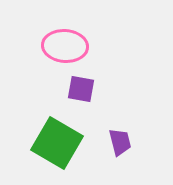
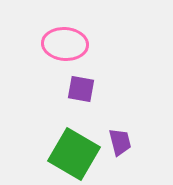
pink ellipse: moved 2 px up
green square: moved 17 px right, 11 px down
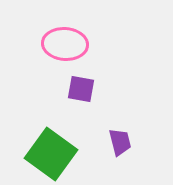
green square: moved 23 px left; rotated 6 degrees clockwise
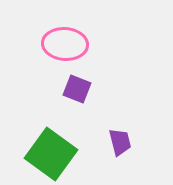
purple square: moved 4 px left; rotated 12 degrees clockwise
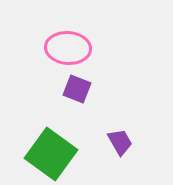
pink ellipse: moved 3 px right, 4 px down
purple trapezoid: rotated 16 degrees counterclockwise
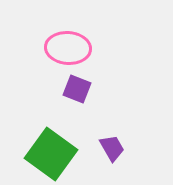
purple trapezoid: moved 8 px left, 6 px down
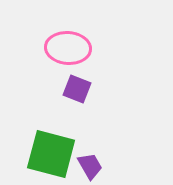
purple trapezoid: moved 22 px left, 18 px down
green square: rotated 21 degrees counterclockwise
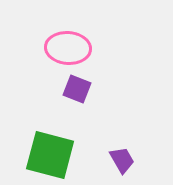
green square: moved 1 px left, 1 px down
purple trapezoid: moved 32 px right, 6 px up
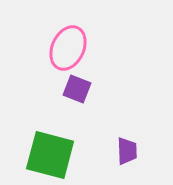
pink ellipse: rotated 69 degrees counterclockwise
purple trapezoid: moved 5 px right, 9 px up; rotated 28 degrees clockwise
